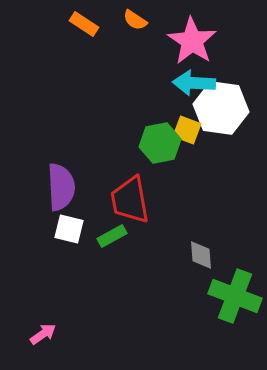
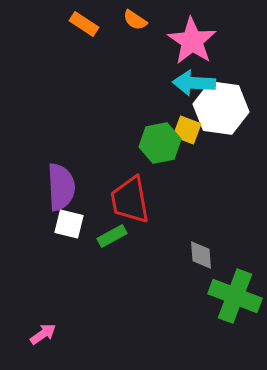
white square: moved 5 px up
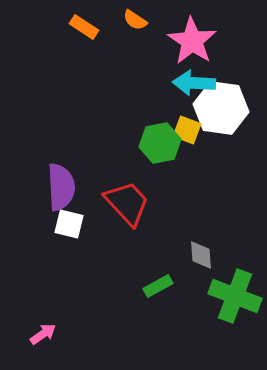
orange rectangle: moved 3 px down
red trapezoid: moved 3 px left, 3 px down; rotated 147 degrees clockwise
green rectangle: moved 46 px right, 50 px down
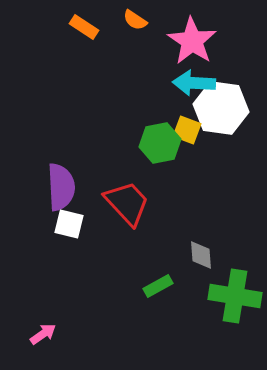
green cross: rotated 12 degrees counterclockwise
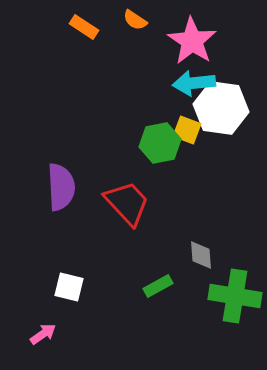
cyan arrow: rotated 9 degrees counterclockwise
white square: moved 63 px down
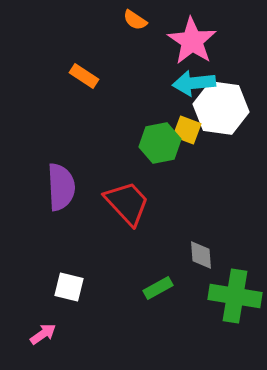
orange rectangle: moved 49 px down
green rectangle: moved 2 px down
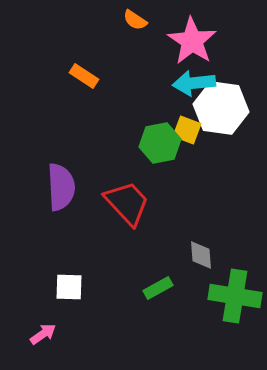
white square: rotated 12 degrees counterclockwise
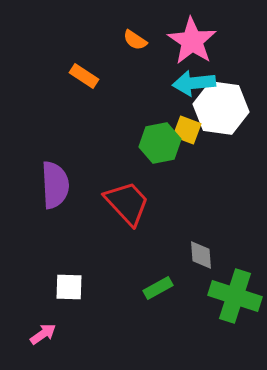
orange semicircle: moved 20 px down
purple semicircle: moved 6 px left, 2 px up
green cross: rotated 9 degrees clockwise
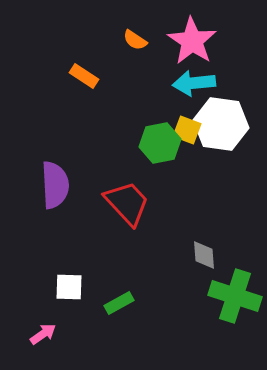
white hexagon: moved 16 px down
gray diamond: moved 3 px right
green rectangle: moved 39 px left, 15 px down
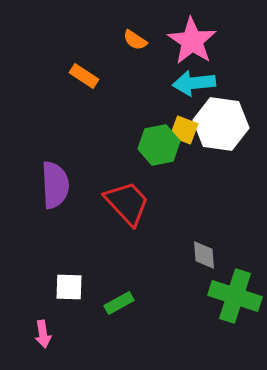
yellow square: moved 3 px left
green hexagon: moved 1 px left, 2 px down
pink arrow: rotated 116 degrees clockwise
